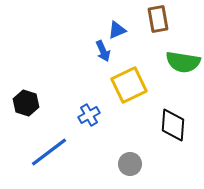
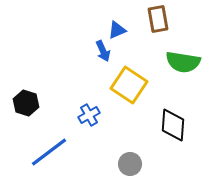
yellow square: rotated 30 degrees counterclockwise
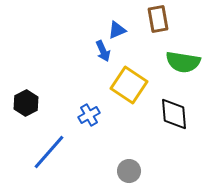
black hexagon: rotated 15 degrees clockwise
black diamond: moved 1 px right, 11 px up; rotated 8 degrees counterclockwise
blue line: rotated 12 degrees counterclockwise
gray circle: moved 1 px left, 7 px down
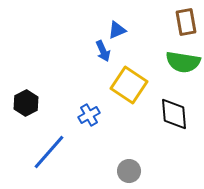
brown rectangle: moved 28 px right, 3 px down
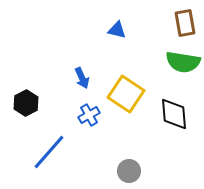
brown rectangle: moved 1 px left, 1 px down
blue triangle: rotated 36 degrees clockwise
blue arrow: moved 21 px left, 27 px down
yellow square: moved 3 px left, 9 px down
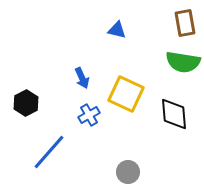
yellow square: rotated 9 degrees counterclockwise
gray circle: moved 1 px left, 1 px down
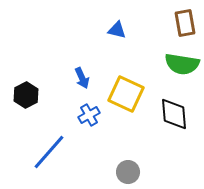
green semicircle: moved 1 px left, 2 px down
black hexagon: moved 8 px up
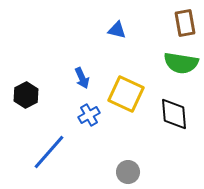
green semicircle: moved 1 px left, 1 px up
